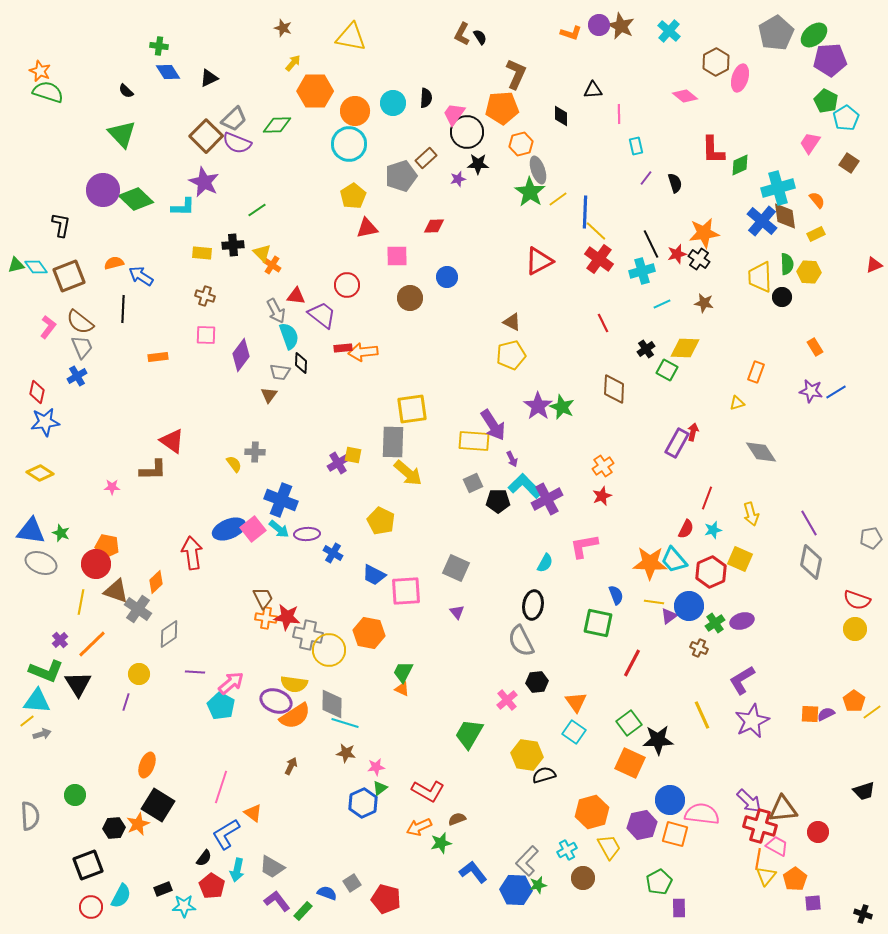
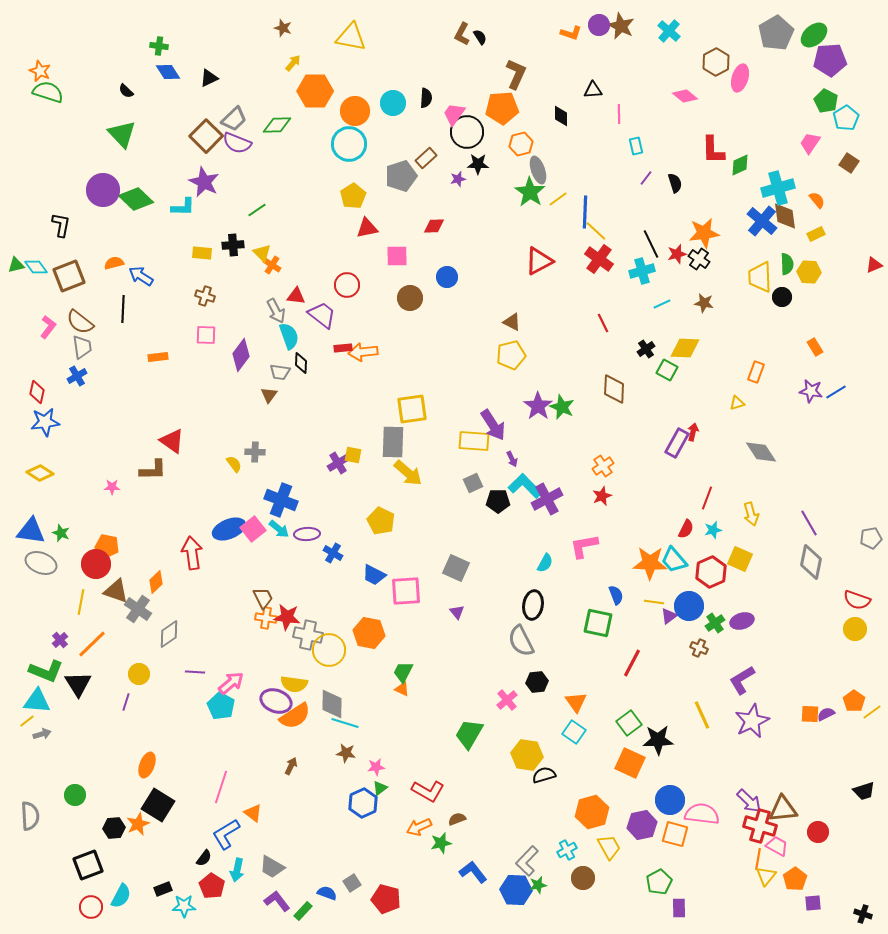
gray trapezoid at (82, 347): rotated 15 degrees clockwise
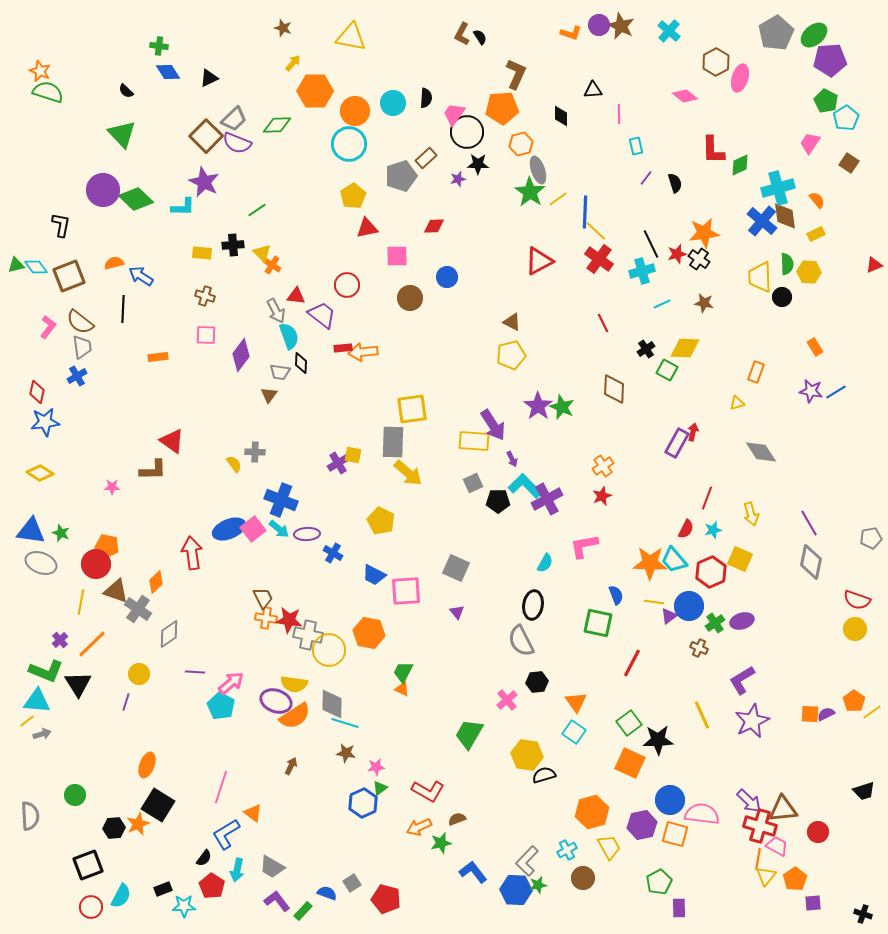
red star at (287, 617): moved 2 px right, 3 px down
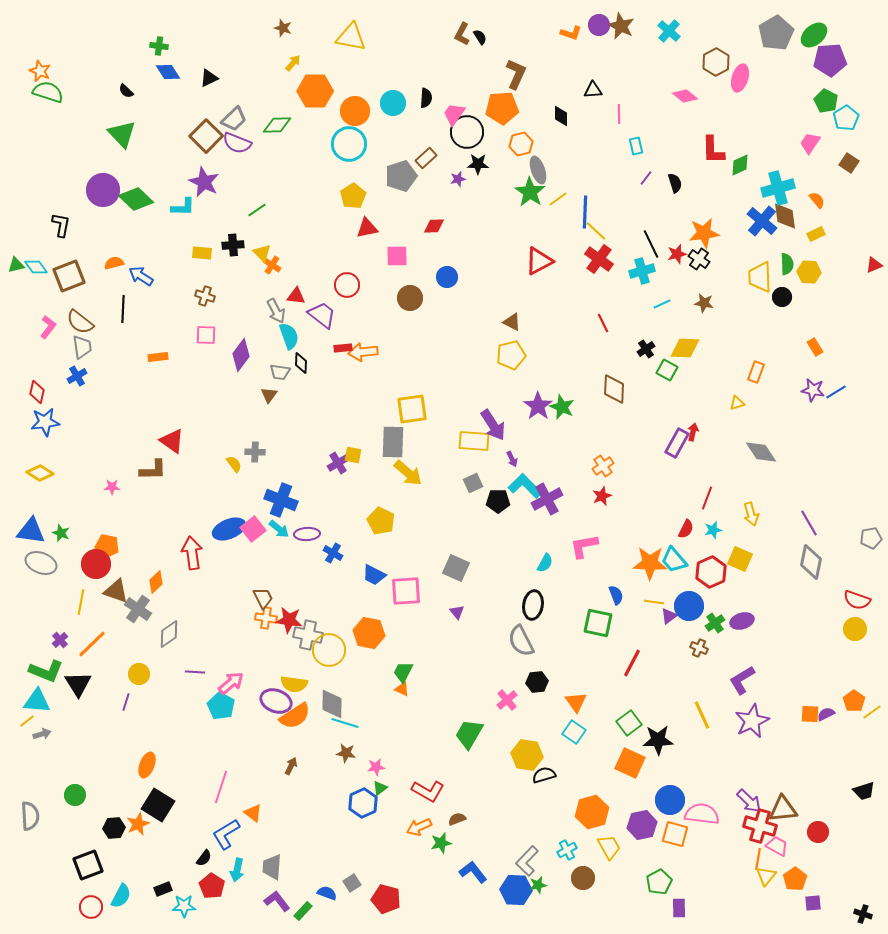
purple star at (811, 391): moved 2 px right, 1 px up
gray trapezoid at (272, 867): rotated 64 degrees clockwise
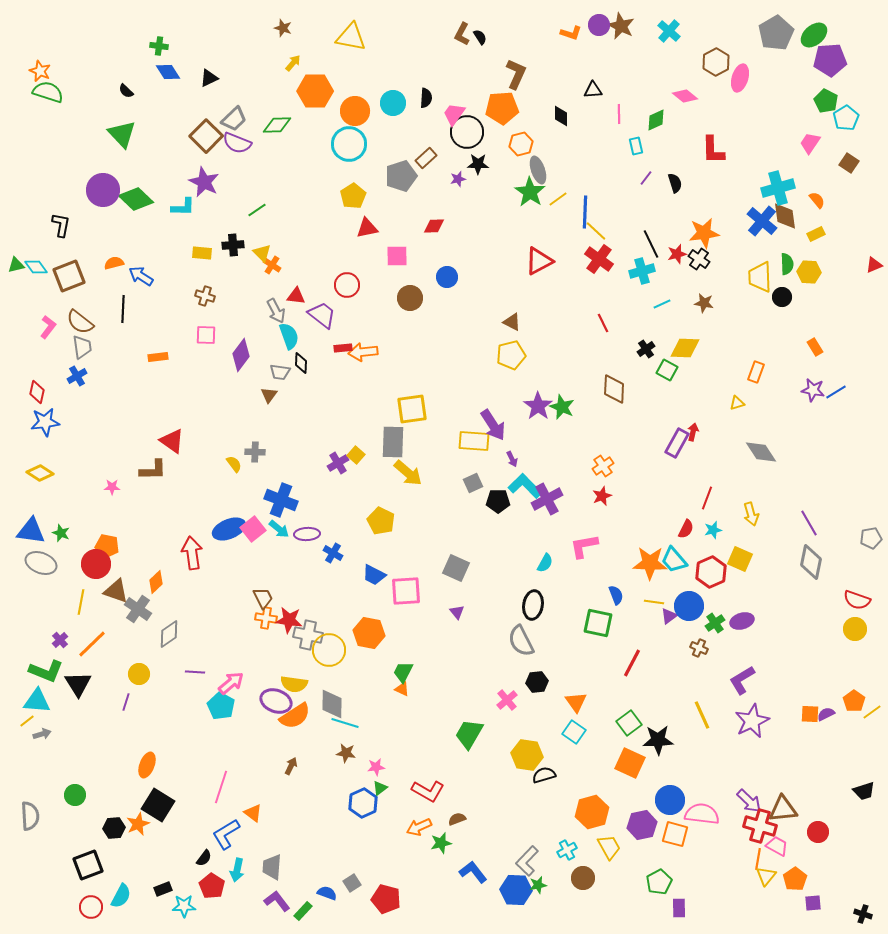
green diamond at (740, 165): moved 84 px left, 45 px up
yellow square at (353, 455): moved 3 px right; rotated 30 degrees clockwise
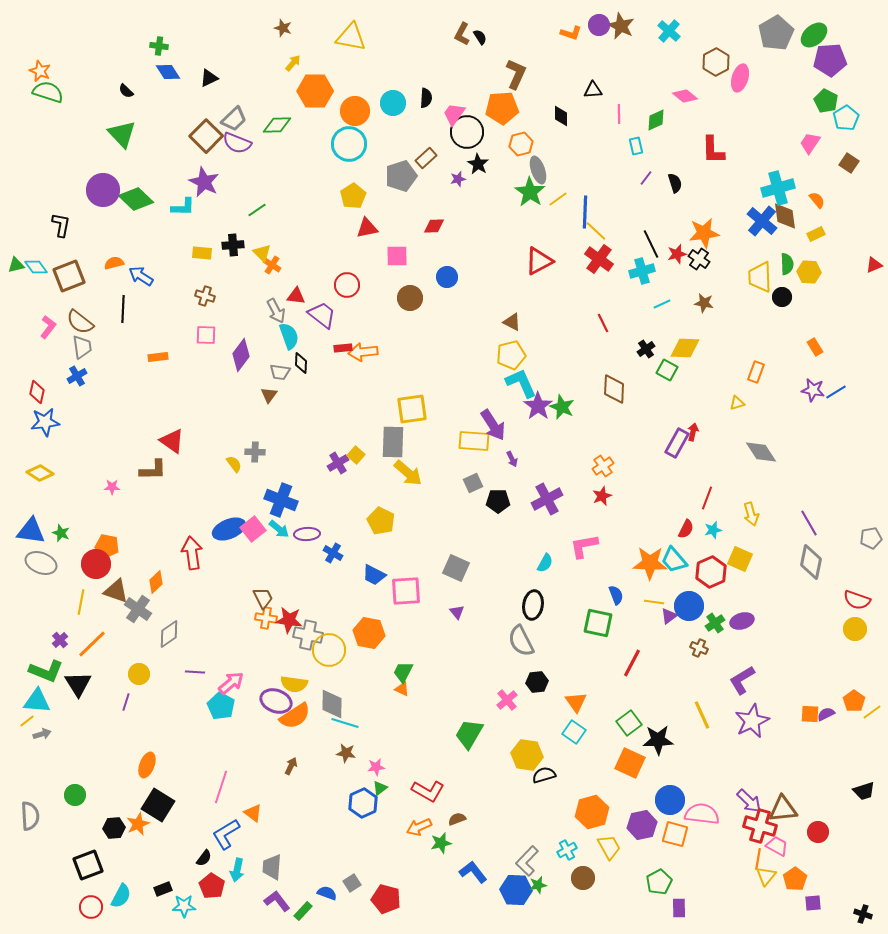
black star at (478, 164): rotated 30 degrees clockwise
cyan L-shape at (525, 486): moved 4 px left, 103 px up; rotated 20 degrees clockwise
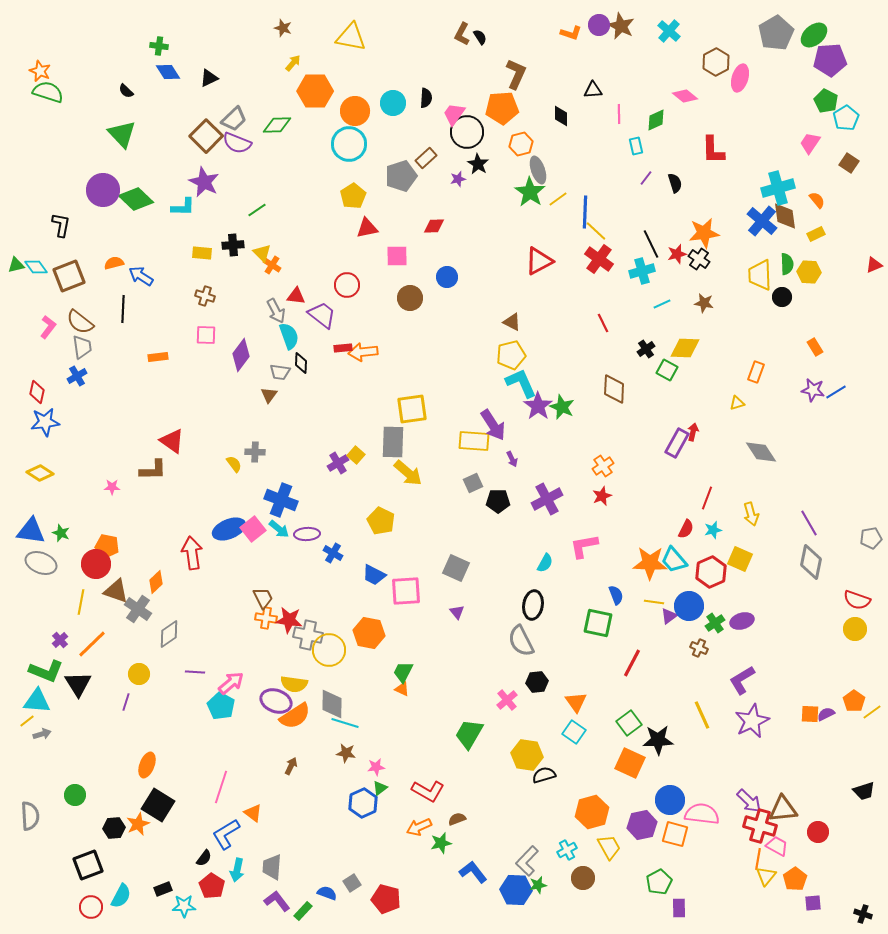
yellow trapezoid at (760, 277): moved 2 px up
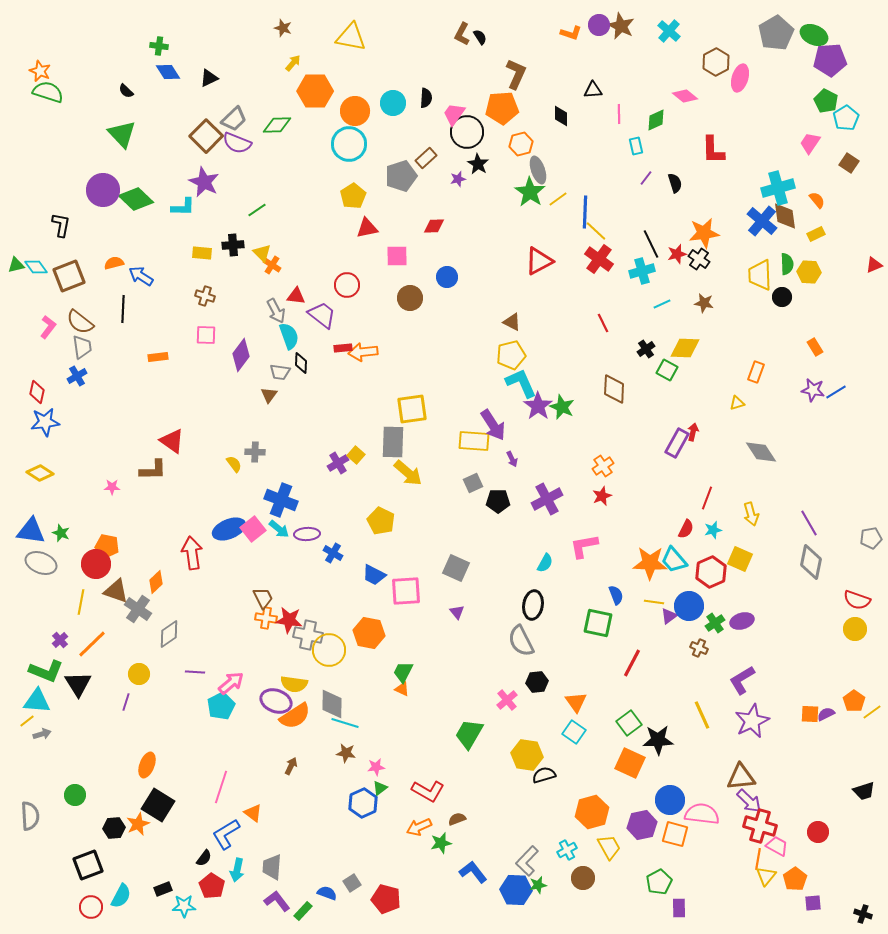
green ellipse at (814, 35): rotated 64 degrees clockwise
cyan pentagon at (221, 706): rotated 16 degrees clockwise
brown triangle at (783, 809): moved 42 px left, 32 px up
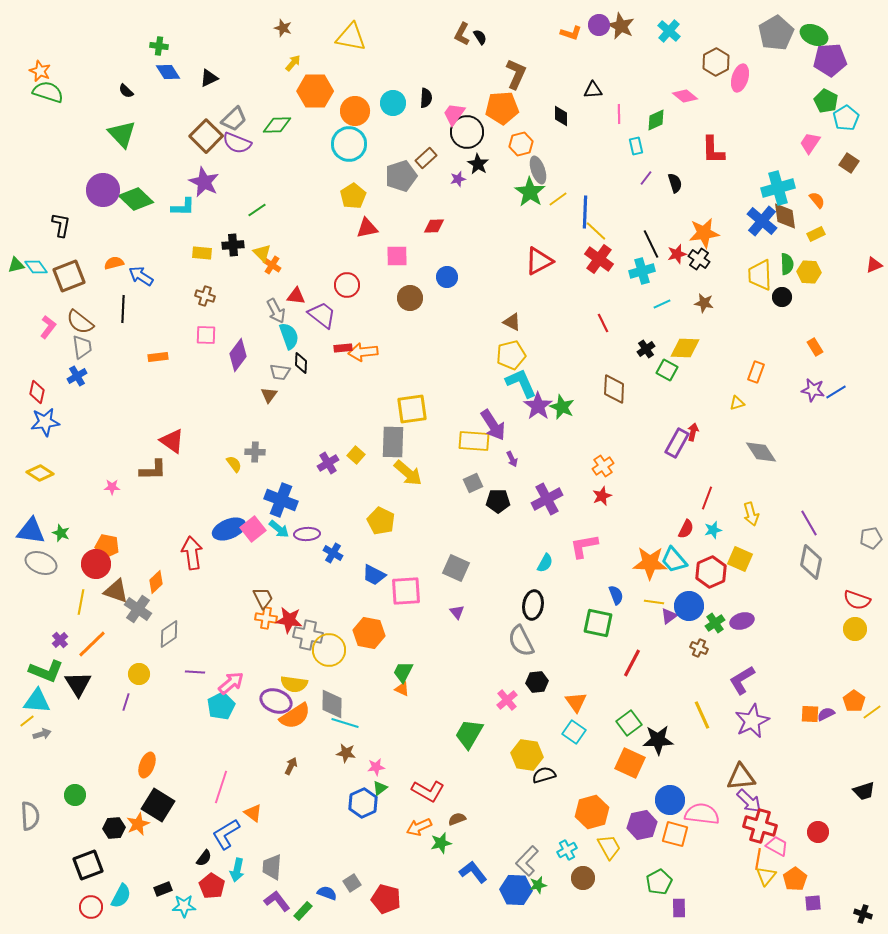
purple diamond at (241, 355): moved 3 px left
purple cross at (338, 463): moved 10 px left
